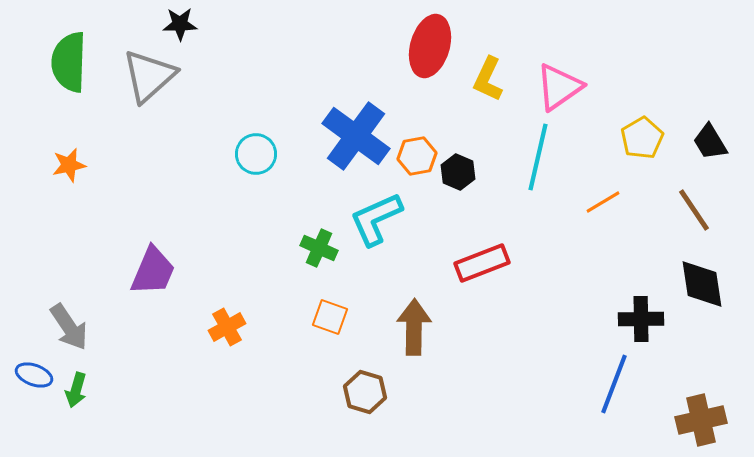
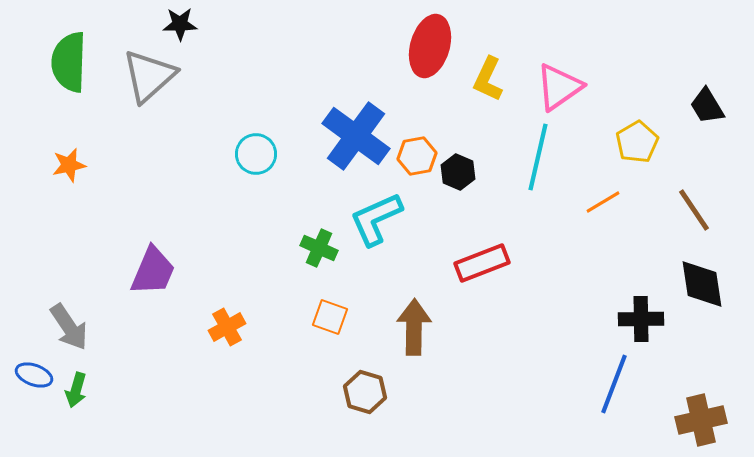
yellow pentagon: moved 5 px left, 4 px down
black trapezoid: moved 3 px left, 36 px up
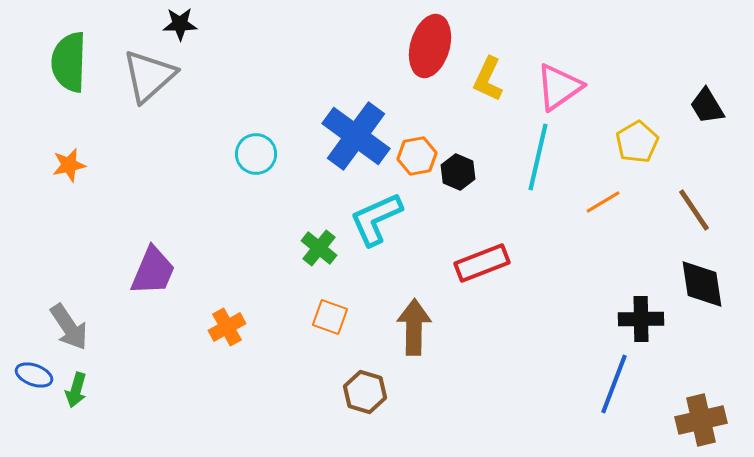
green cross: rotated 15 degrees clockwise
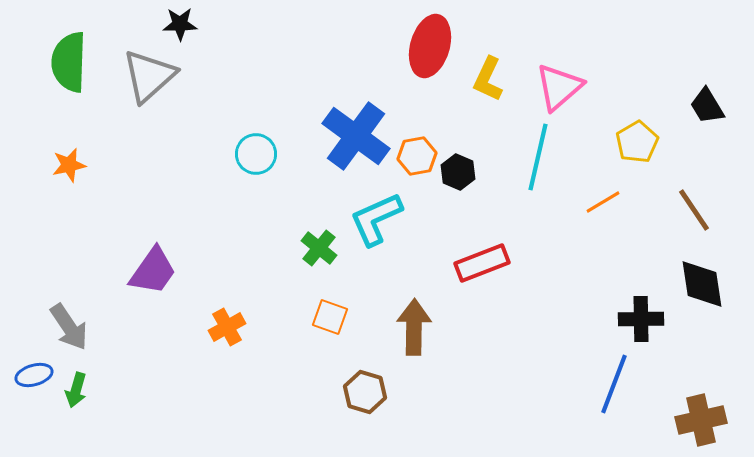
pink triangle: rotated 6 degrees counterclockwise
purple trapezoid: rotated 12 degrees clockwise
blue ellipse: rotated 36 degrees counterclockwise
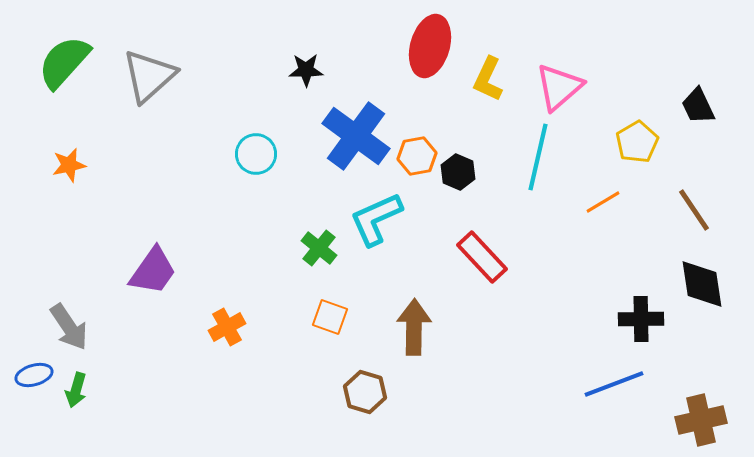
black star: moved 126 px right, 46 px down
green semicircle: moved 5 px left; rotated 40 degrees clockwise
black trapezoid: moved 9 px left; rotated 6 degrees clockwise
red rectangle: moved 6 px up; rotated 68 degrees clockwise
blue line: rotated 48 degrees clockwise
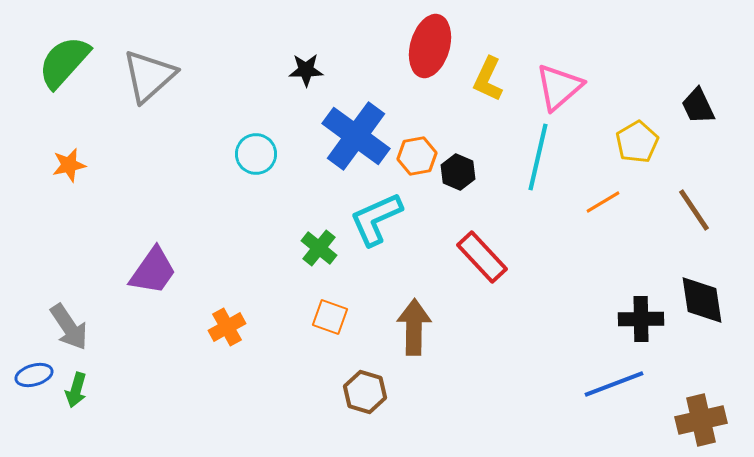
black diamond: moved 16 px down
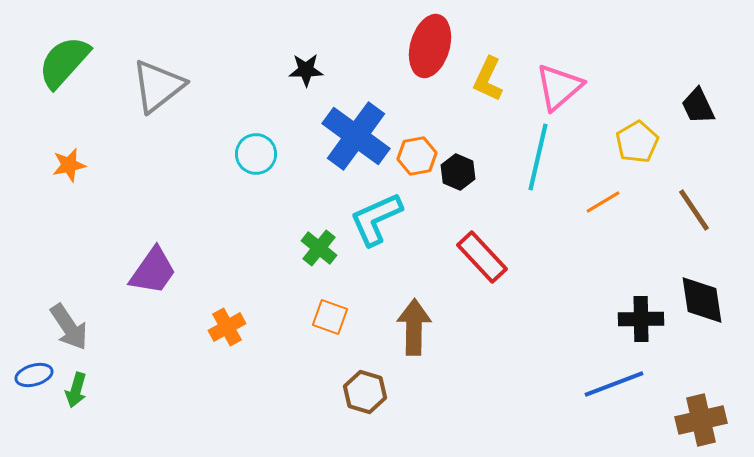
gray triangle: moved 9 px right, 10 px down; rotated 4 degrees clockwise
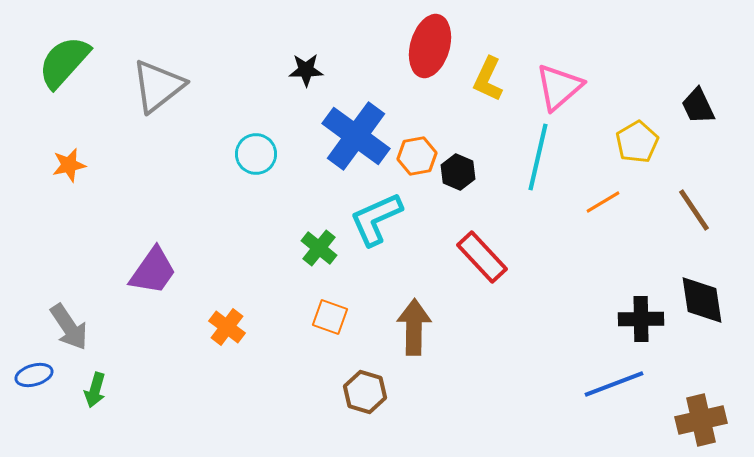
orange cross: rotated 24 degrees counterclockwise
green arrow: moved 19 px right
